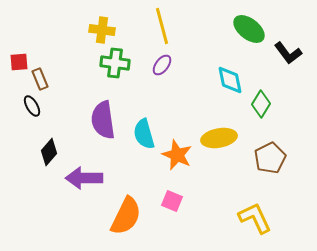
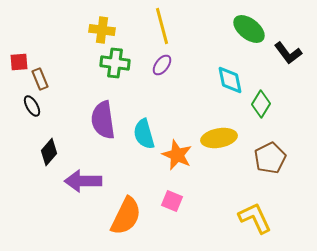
purple arrow: moved 1 px left, 3 px down
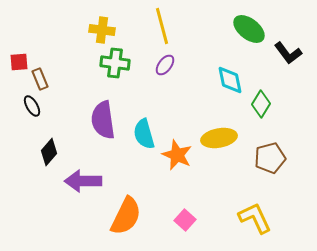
purple ellipse: moved 3 px right
brown pentagon: rotated 12 degrees clockwise
pink square: moved 13 px right, 19 px down; rotated 20 degrees clockwise
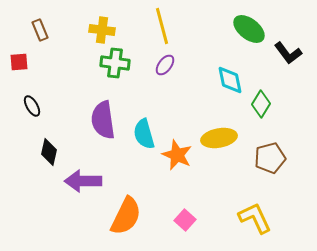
brown rectangle: moved 49 px up
black diamond: rotated 28 degrees counterclockwise
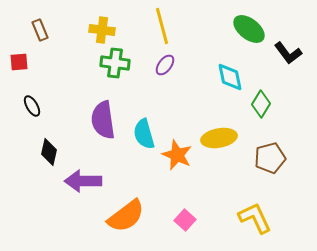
cyan diamond: moved 3 px up
orange semicircle: rotated 27 degrees clockwise
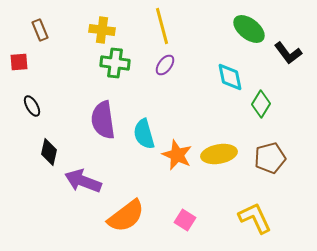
yellow ellipse: moved 16 px down
purple arrow: rotated 21 degrees clockwise
pink square: rotated 10 degrees counterclockwise
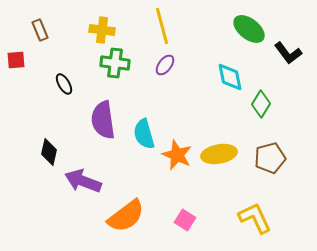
red square: moved 3 px left, 2 px up
black ellipse: moved 32 px right, 22 px up
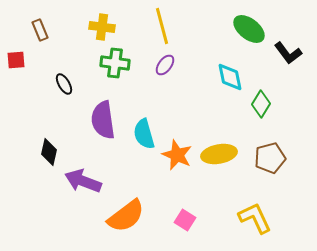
yellow cross: moved 3 px up
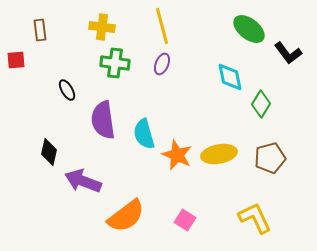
brown rectangle: rotated 15 degrees clockwise
purple ellipse: moved 3 px left, 1 px up; rotated 15 degrees counterclockwise
black ellipse: moved 3 px right, 6 px down
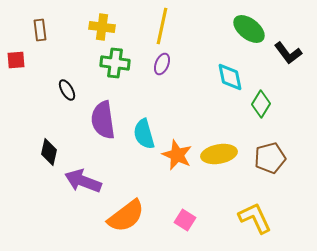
yellow line: rotated 27 degrees clockwise
